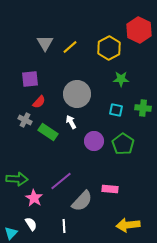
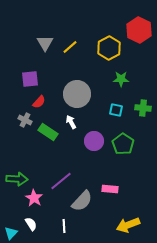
yellow arrow: rotated 15 degrees counterclockwise
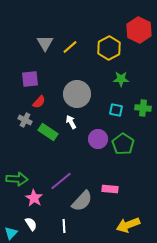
purple circle: moved 4 px right, 2 px up
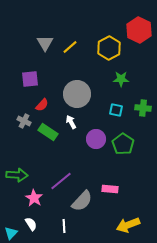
red semicircle: moved 3 px right, 3 px down
gray cross: moved 1 px left, 1 px down
purple circle: moved 2 px left
green arrow: moved 4 px up
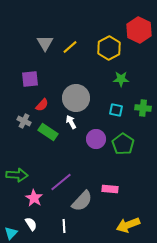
gray circle: moved 1 px left, 4 px down
purple line: moved 1 px down
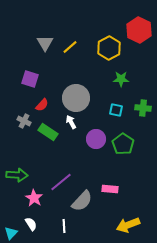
purple square: rotated 24 degrees clockwise
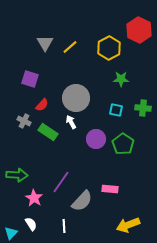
purple line: rotated 15 degrees counterclockwise
